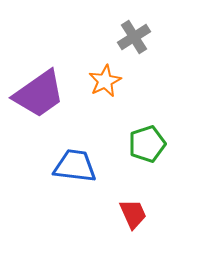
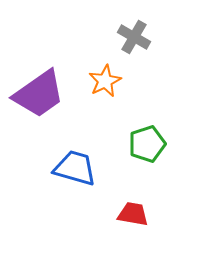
gray cross: rotated 28 degrees counterclockwise
blue trapezoid: moved 2 px down; rotated 9 degrees clockwise
red trapezoid: rotated 56 degrees counterclockwise
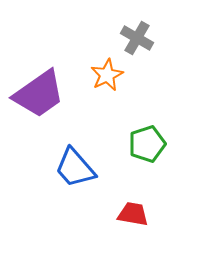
gray cross: moved 3 px right, 1 px down
orange star: moved 2 px right, 6 px up
blue trapezoid: rotated 147 degrees counterclockwise
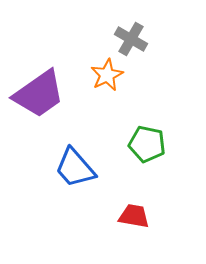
gray cross: moved 6 px left, 1 px down
green pentagon: rotated 30 degrees clockwise
red trapezoid: moved 1 px right, 2 px down
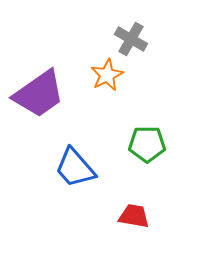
green pentagon: rotated 12 degrees counterclockwise
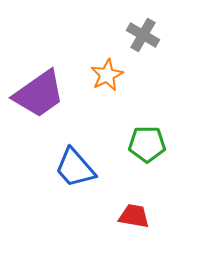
gray cross: moved 12 px right, 4 px up
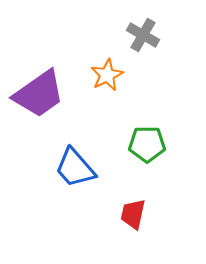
red trapezoid: moved 1 px left, 2 px up; rotated 88 degrees counterclockwise
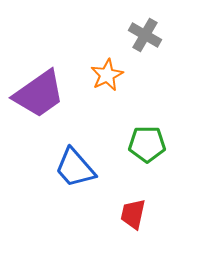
gray cross: moved 2 px right
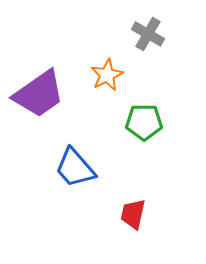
gray cross: moved 3 px right, 1 px up
green pentagon: moved 3 px left, 22 px up
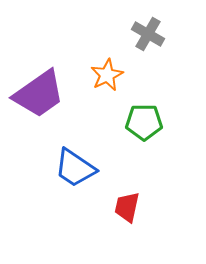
blue trapezoid: rotated 15 degrees counterclockwise
red trapezoid: moved 6 px left, 7 px up
